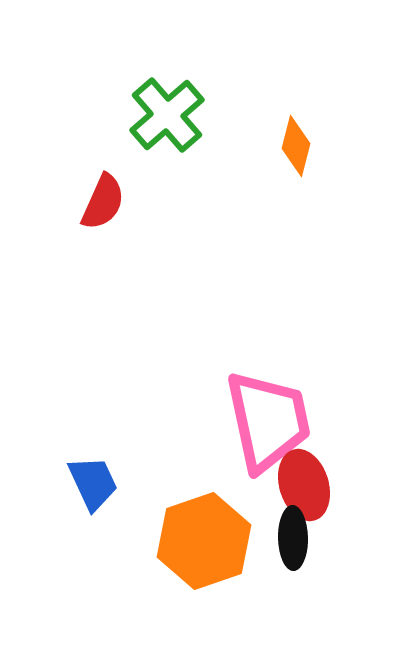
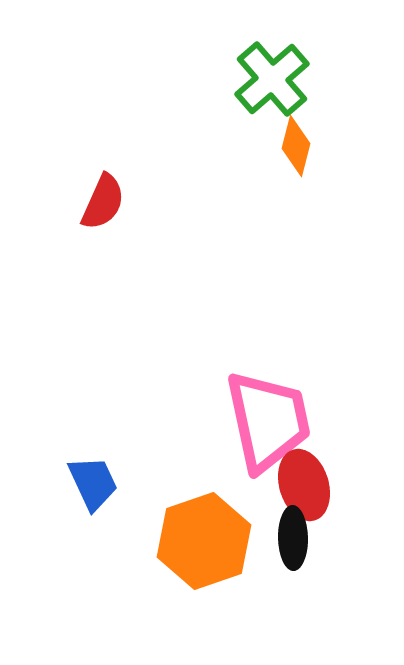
green cross: moved 105 px right, 36 px up
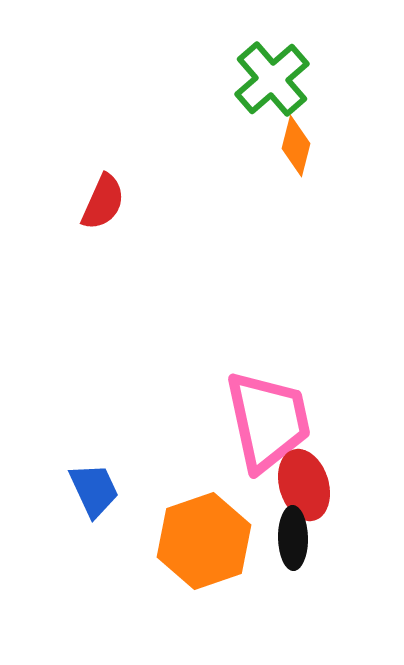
blue trapezoid: moved 1 px right, 7 px down
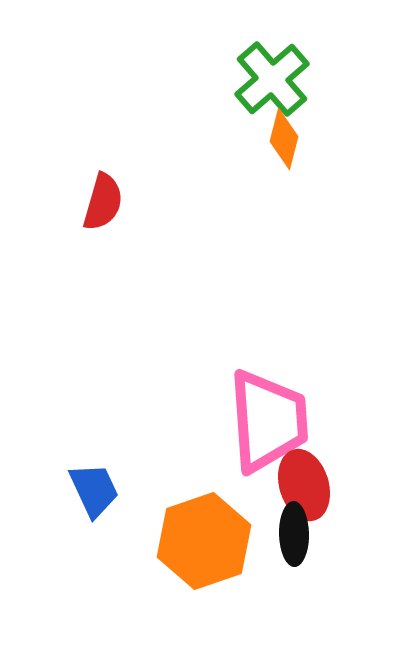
orange diamond: moved 12 px left, 7 px up
red semicircle: rotated 8 degrees counterclockwise
pink trapezoid: rotated 8 degrees clockwise
black ellipse: moved 1 px right, 4 px up
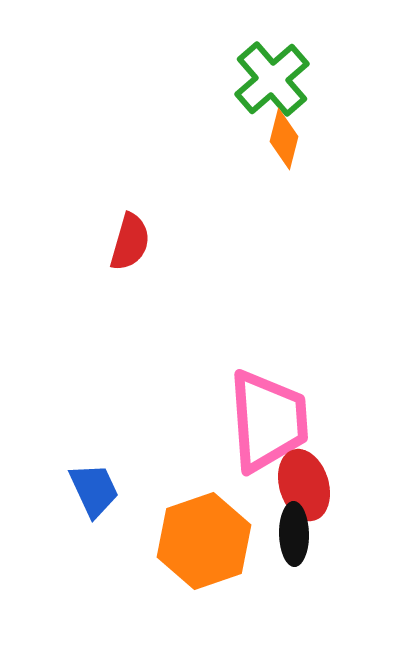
red semicircle: moved 27 px right, 40 px down
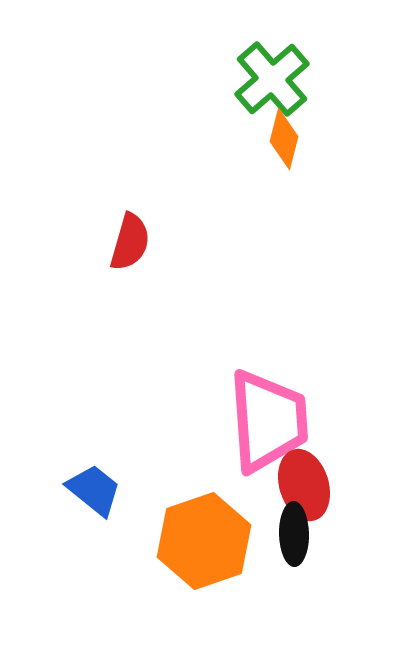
blue trapezoid: rotated 26 degrees counterclockwise
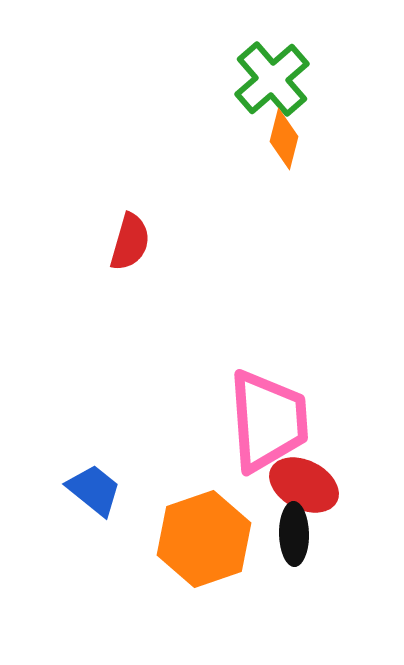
red ellipse: rotated 46 degrees counterclockwise
orange hexagon: moved 2 px up
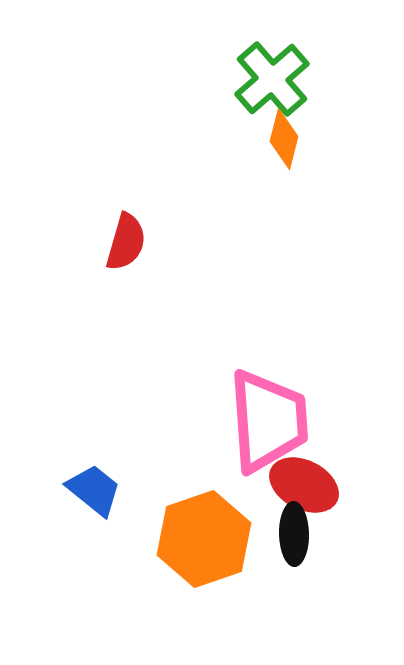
red semicircle: moved 4 px left
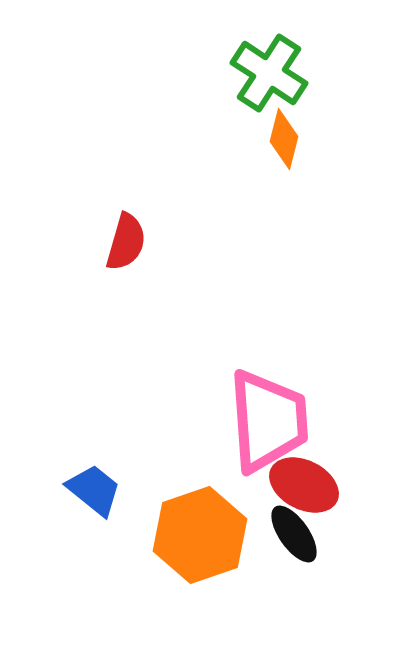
green cross: moved 3 px left, 6 px up; rotated 16 degrees counterclockwise
black ellipse: rotated 34 degrees counterclockwise
orange hexagon: moved 4 px left, 4 px up
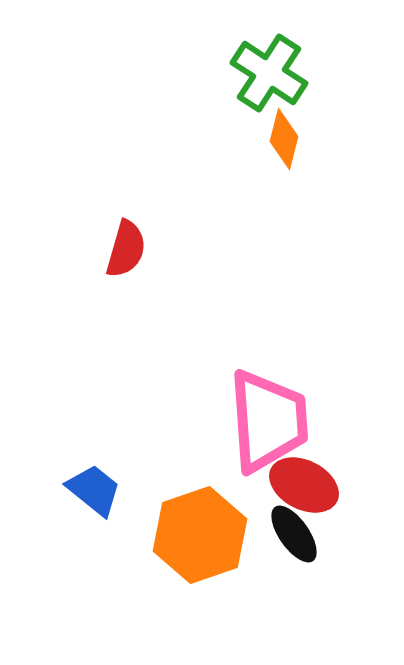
red semicircle: moved 7 px down
